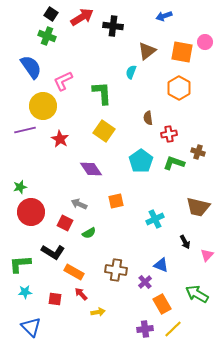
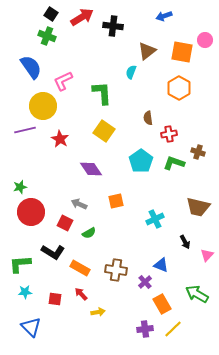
pink circle at (205, 42): moved 2 px up
orange rectangle at (74, 272): moved 6 px right, 4 px up
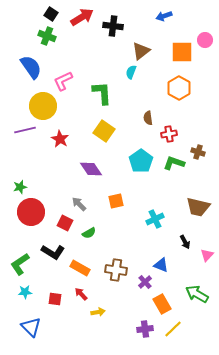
brown triangle at (147, 51): moved 6 px left
orange square at (182, 52): rotated 10 degrees counterclockwise
gray arrow at (79, 204): rotated 21 degrees clockwise
green L-shape at (20, 264): rotated 30 degrees counterclockwise
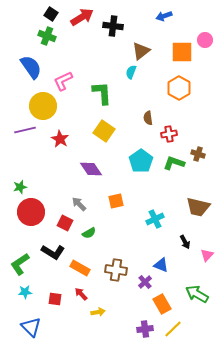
brown cross at (198, 152): moved 2 px down
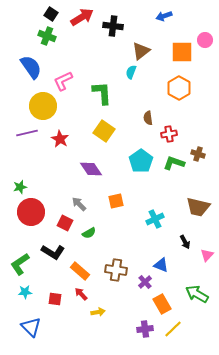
purple line at (25, 130): moved 2 px right, 3 px down
orange rectangle at (80, 268): moved 3 px down; rotated 12 degrees clockwise
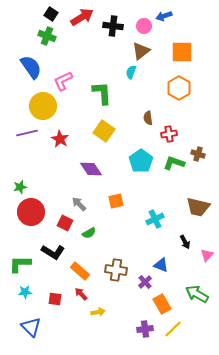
pink circle at (205, 40): moved 61 px left, 14 px up
green L-shape at (20, 264): rotated 35 degrees clockwise
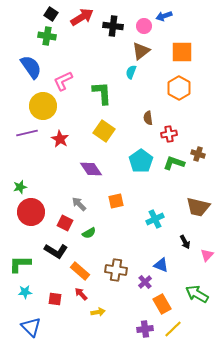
green cross at (47, 36): rotated 12 degrees counterclockwise
black L-shape at (53, 252): moved 3 px right, 1 px up
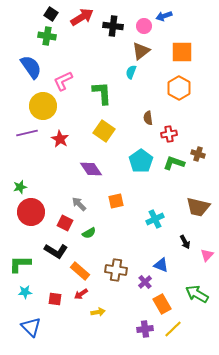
red arrow at (81, 294): rotated 80 degrees counterclockwise
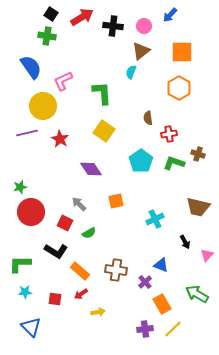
blue arrow at (164, 16): moved 6 px right, 1 px up; rotated 28 degrees counterclockwise
